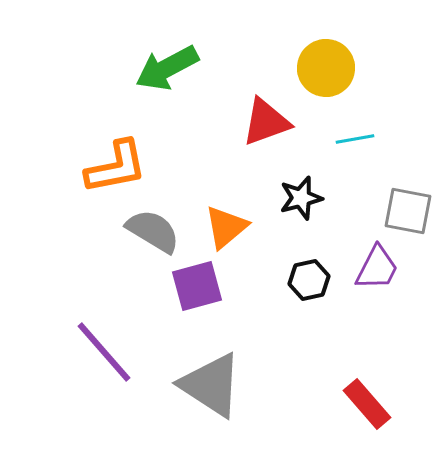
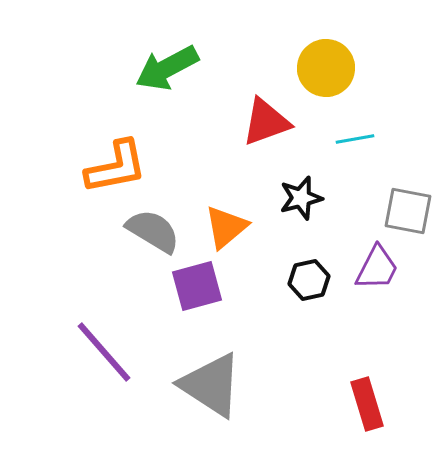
red rectangle: rotated 24 degrees clockwise
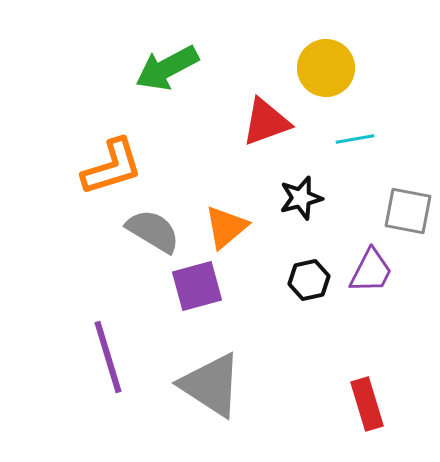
orange L-shape: moved 4 px left; rotated 6 degrees counterclockwise
purple trapezoid: moved 6 px left, 3 px down
purple line: moved 4 px right, 5 px down; rotated 24 degrees clockwise
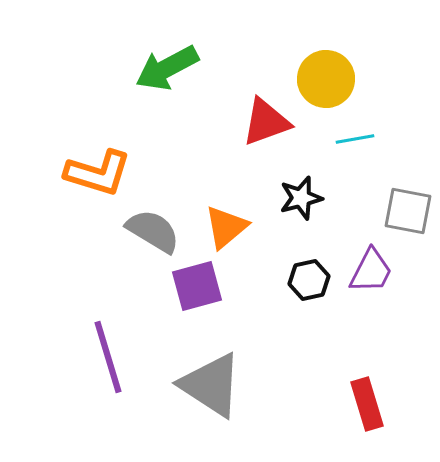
yellow circle: moved 11 px down
orange L-shape: moved 14 px left, 6 px down; rotated 34 degrees clockwise
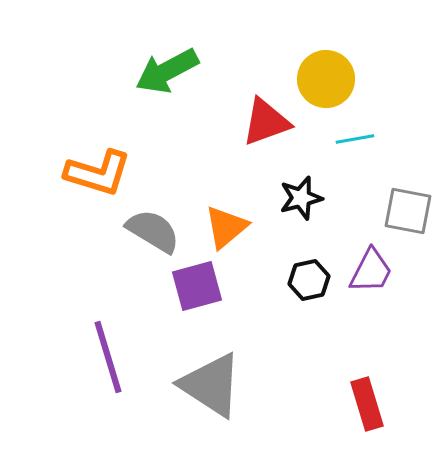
green arrow: moved 3 px down
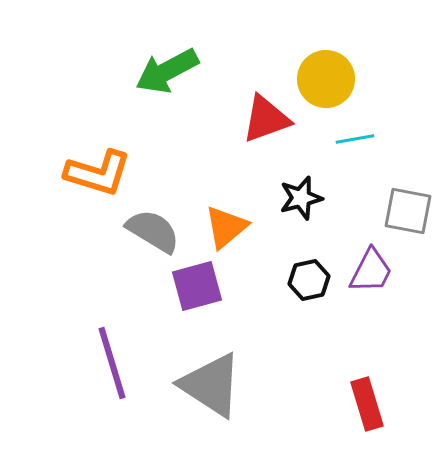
red triangle: moved 3 px up
purple line: moved 4 px right, 6 px down
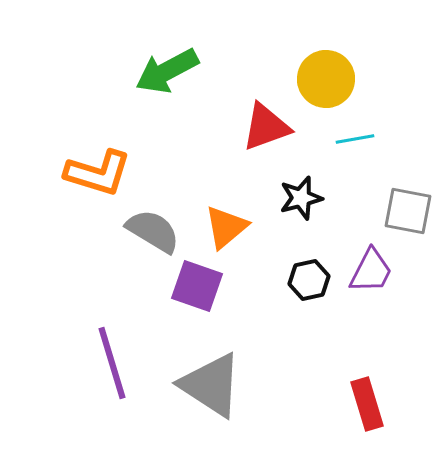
red triangle: moved 8 px down
purple square: rotated 34 degrees clockwise
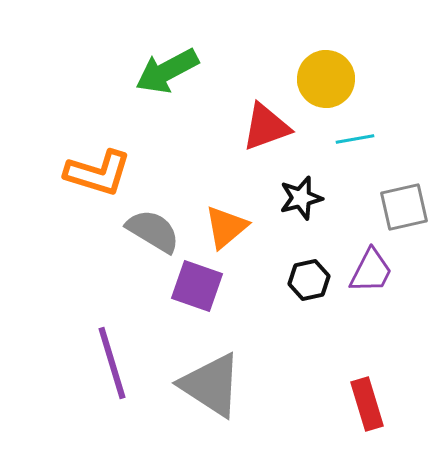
gray square: moved 4 px left, 4 px up; rotated 24 degrees counterclockwise
